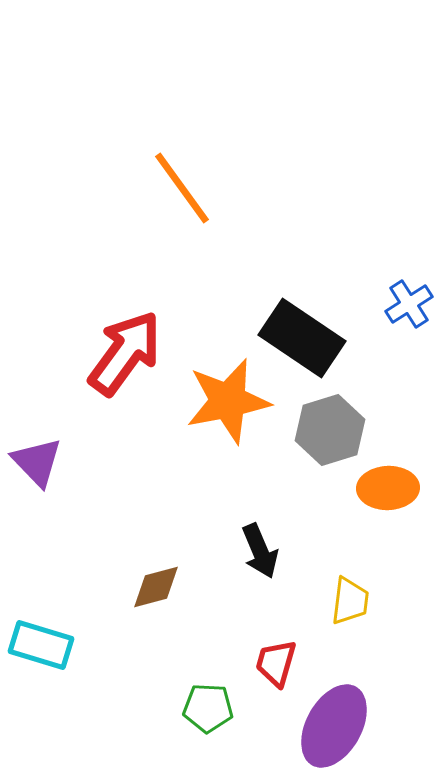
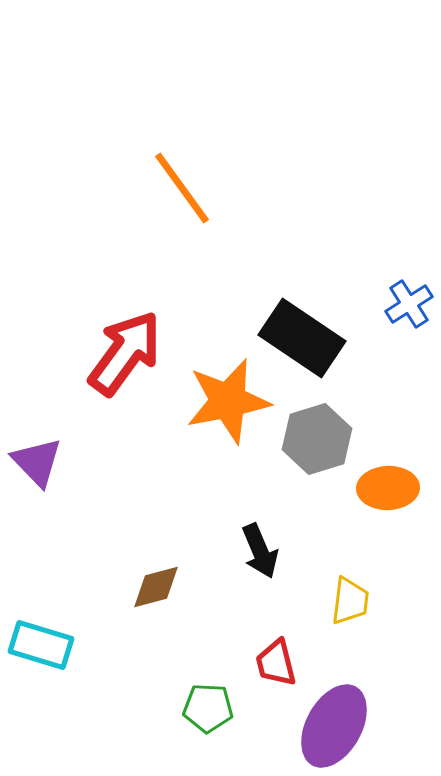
gray hexagon: moved 13 px left, 9 px down
red trapezoid: rotated 30 degrees counterclockwise
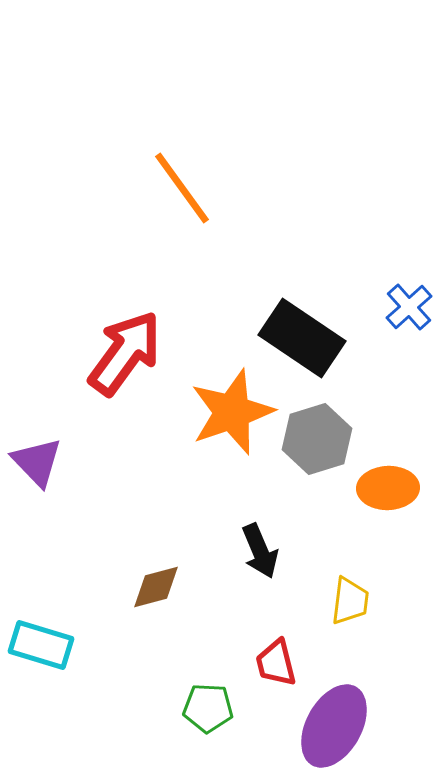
blue cross: moved 3 px down; rotated 9 degrees counterclockwise
orange star: moved 4 px right, 11 px down; rotated 8 degrees counterclockwise
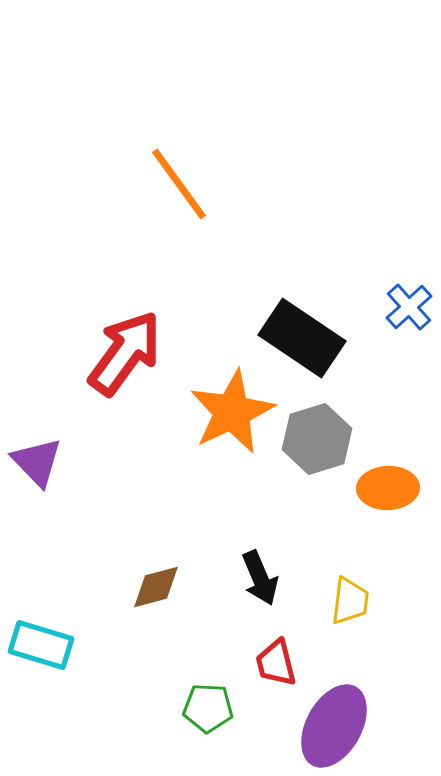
orange line: moved 3 px left, 4 px up
orange star: rotated 6 degrees counterclockwise
black arrow: moved 27 px down
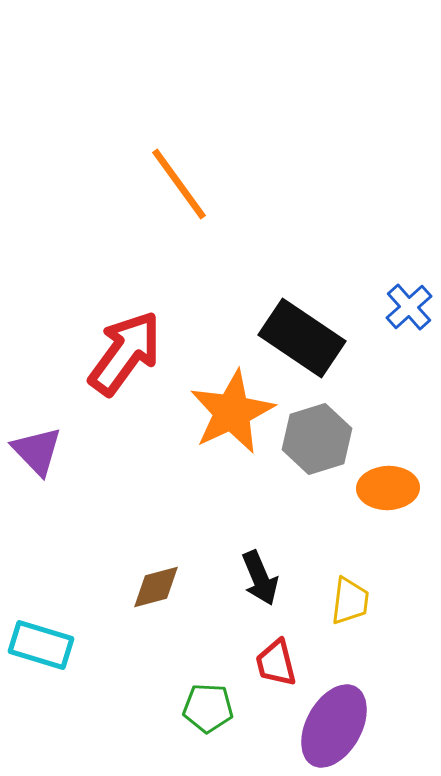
purple triangle: moved 11 px up
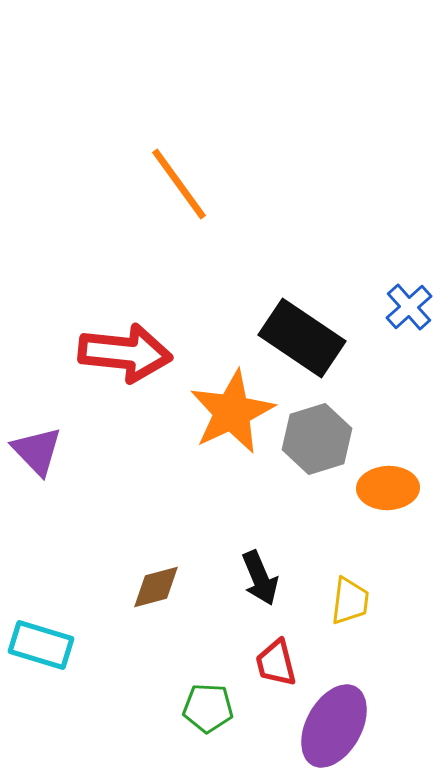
red arrow: rotated 60 degrees clockwise
